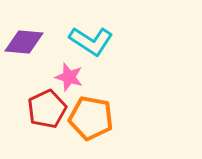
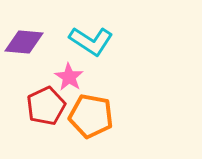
pink star: rotated 16 degrees clockwise
red pentagon: moved 1 px left, 3 px up
orange pentagon: moved 2 px up
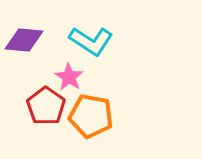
purple diamond: moved 2 px up
red pentagon: rotated 12 degrees counterclockwise
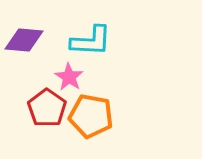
cyan L-shape: rotated 30 degrees counterclockwise
red pentagon: moved 1 px right, 2 px down
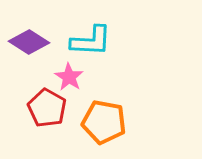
purple diamond: moved 5 px right, 2 px down; rotated 27 degrees clockwise
red pentagon: rotated 6 degrees counterclockwise
orange pentagon: moved 13 px right, 6 px down
